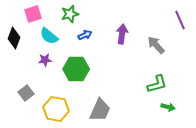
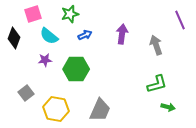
gray arrow: rotated 24 degrees clockwise
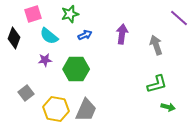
purple line: moved 1 px left, 2 px up; rotated 24 degrees counterclockwise
gray trapezoid: moved 14 px left
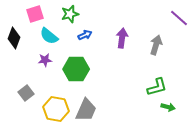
pink square: moved 2 px right
purple arrow: moved 4 px down
gray arrow: rotated 36 degrees clockwise
green L-shape: moved 3 px down
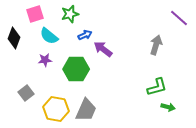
purple arrow: moved 19 px left, 11 px down; rotated 60 degrees counterclockwise
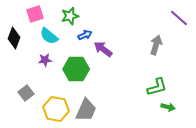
green star: moved 2 px down
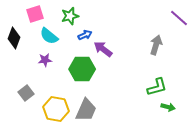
green hexagon: moved 6 px right
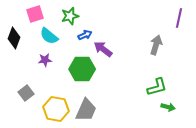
purple line: rotated 60 degrees clockwise
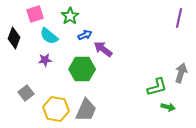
green star: rotated 18 degrees counterclockwise
gray arrow: moved 25 px right, 28 px down
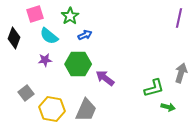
purple arrow: moved 2 px right, 29 px down
green hexagon: moved 4 px left, 5 px up
green L-shape: moved 3 px left, 1 px down
yellow hexagon: moved 4 px left
